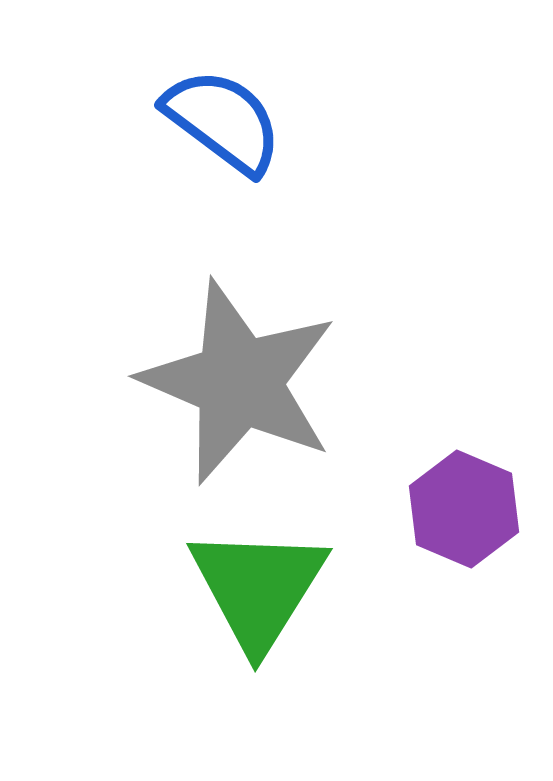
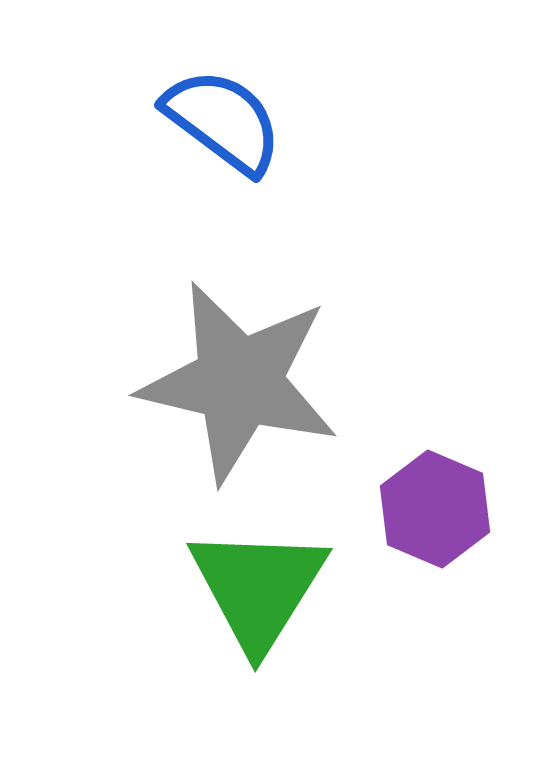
gray star: rotated 10 degrees counterclockwise
purple hexagon: moved 29 px left
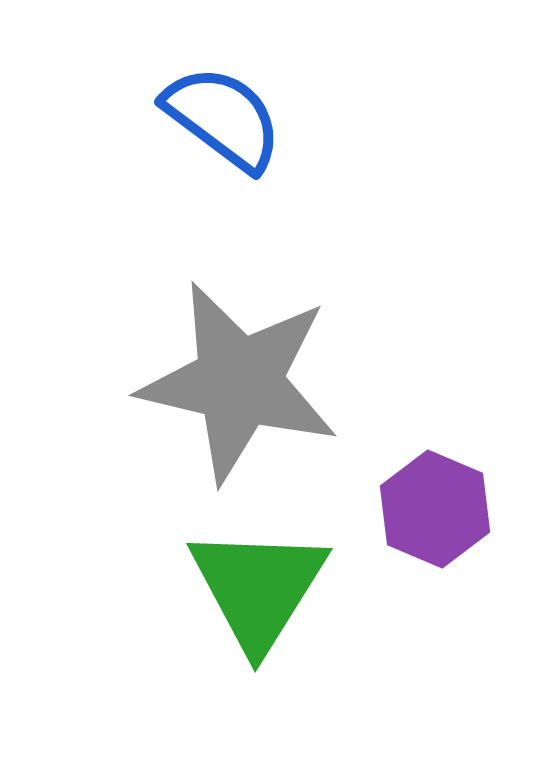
blue semicircle: moved 3 px up
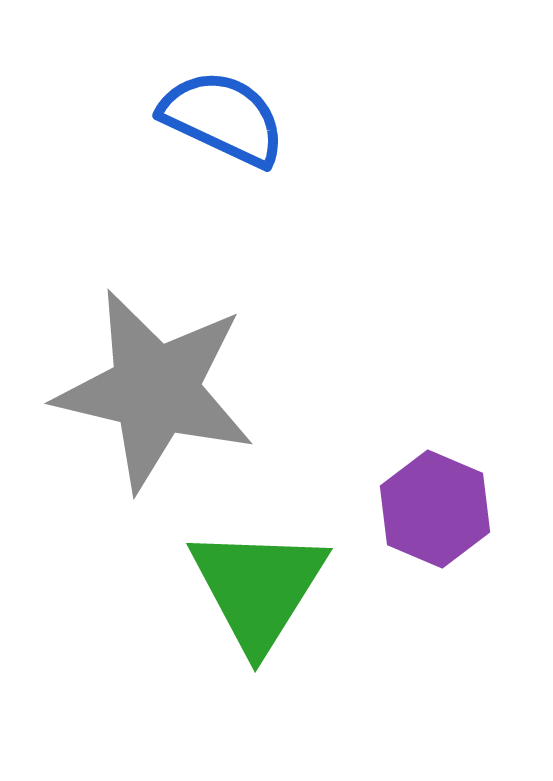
blue semicircle: rotated 12 degrees counterclockwise
gray star: moved 84 px left, 8 px down
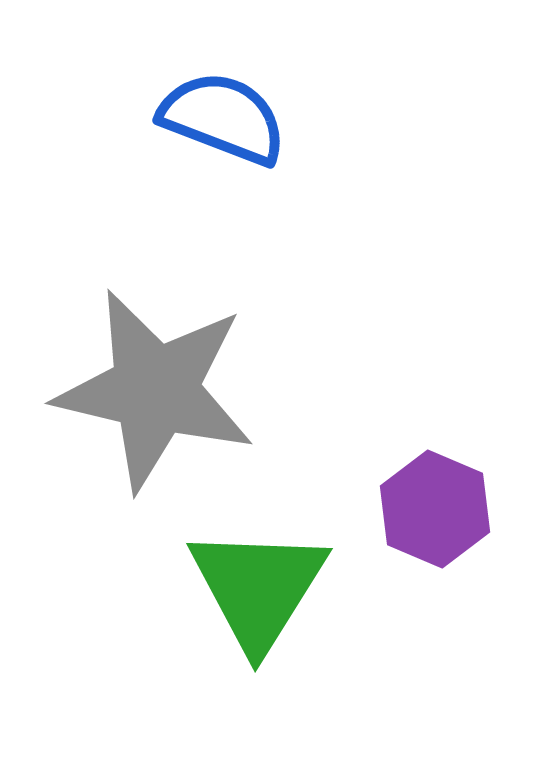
blue semicircle: rotated 4 degrees counterclockwise
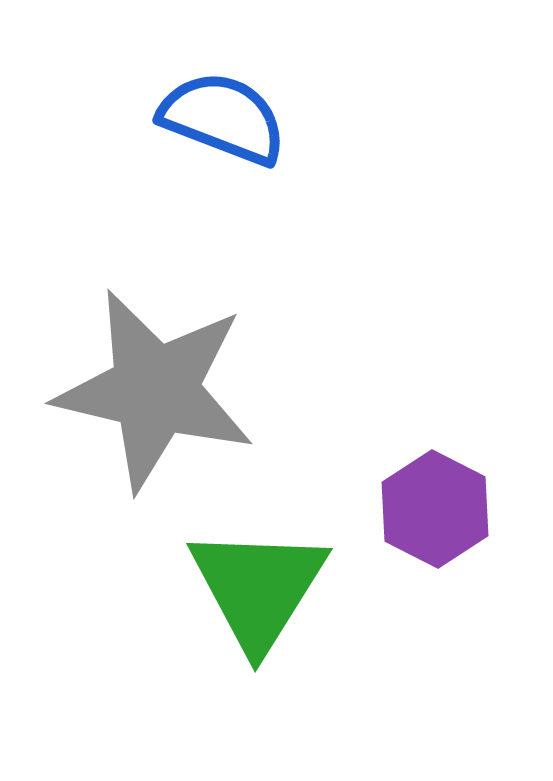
purple hexagon: rotated 4 degrees clockwise
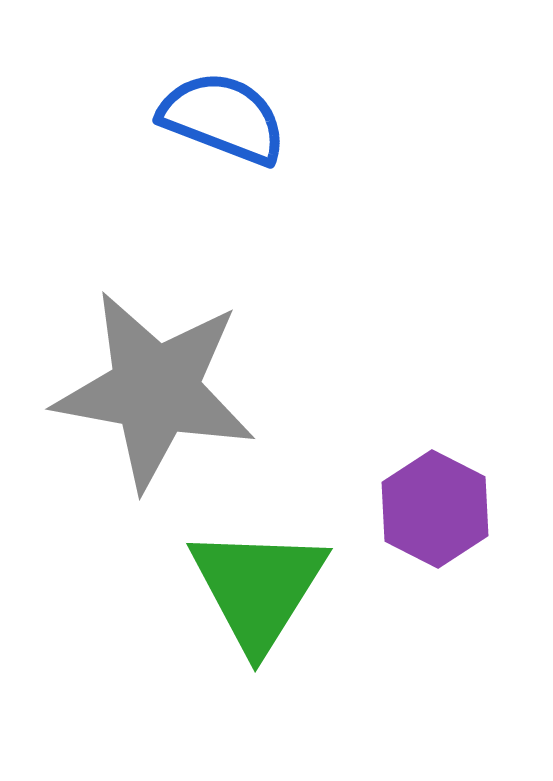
gray star: rotated 3 degrees counterclockwise
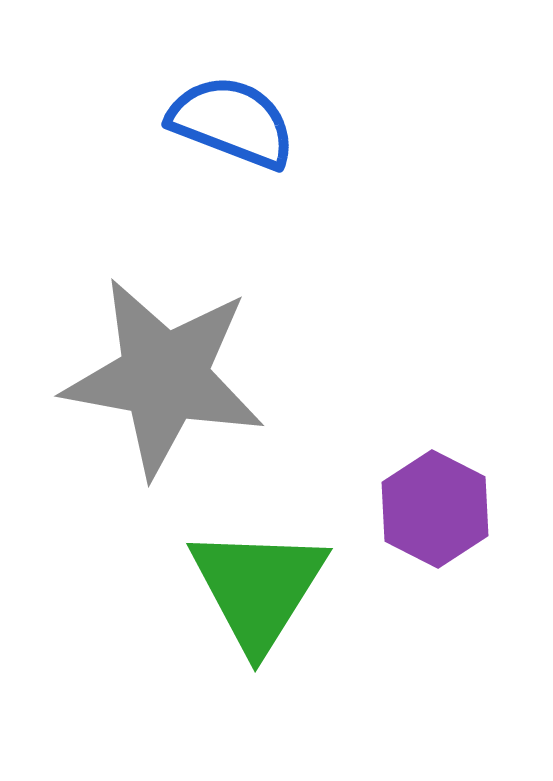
blue semicircle: moved 9 px right, 4 px down
gray star: moved 9 px right, 13 px up
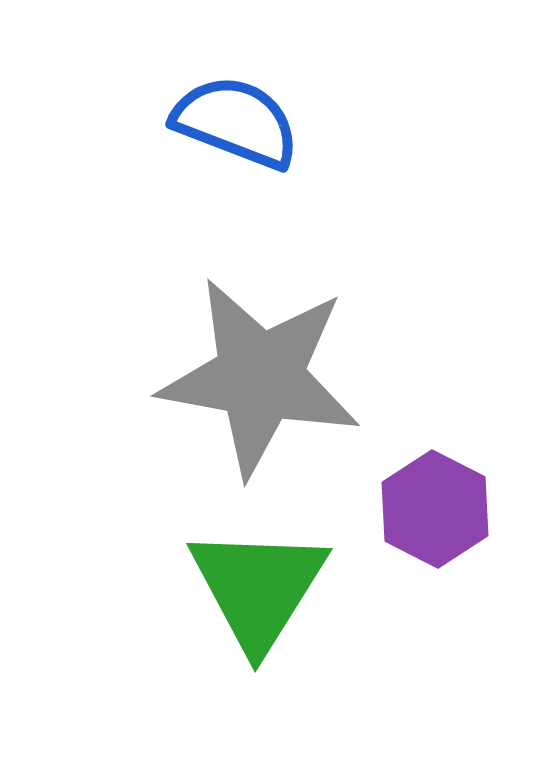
blue semicircle: moved 4 px right
gray star: moved 96 px right
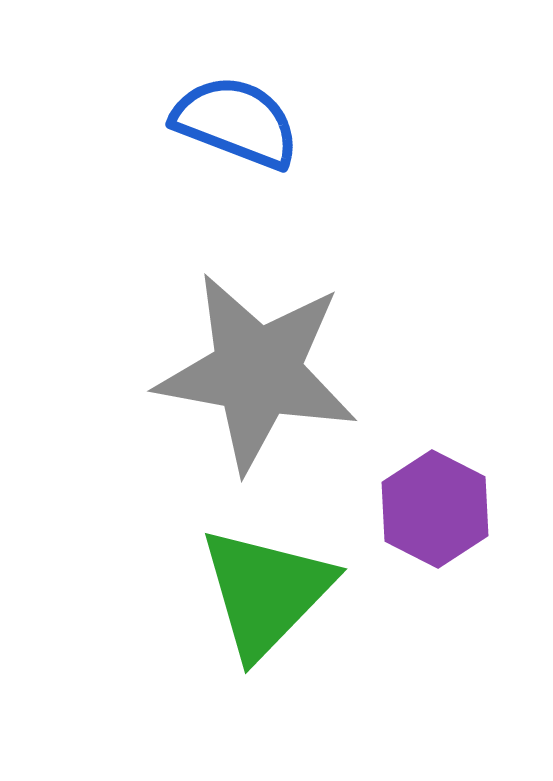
gray star: moved 3 px left, 5 px up
green triangle: moved 8 px right, 4 px down; rotated 12 degrees clockwise
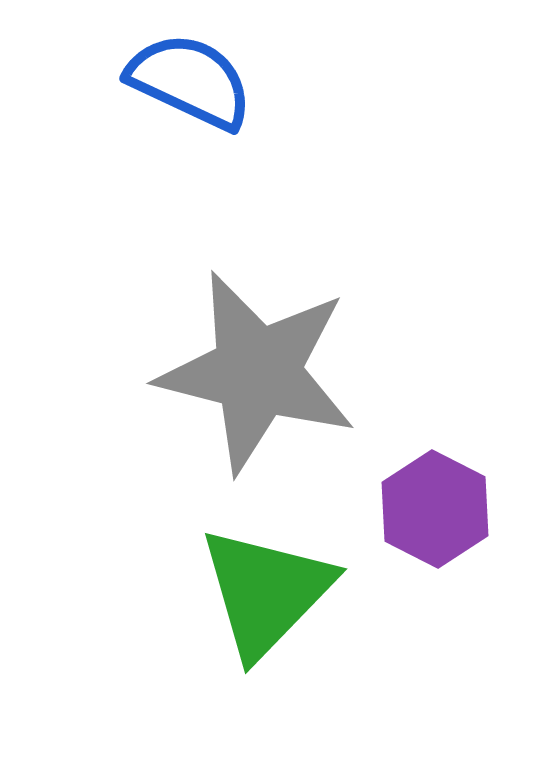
blue semicircle: moved 46 px left, 41 px up; rotated 4 degrees clockwise
gray star: rotated 4 degrees clockwise
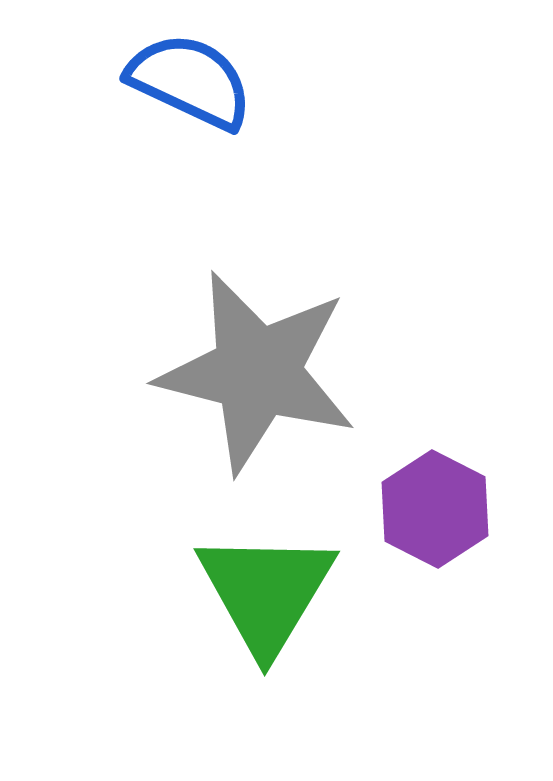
green triangle: rotated 13 degrees counterclockwise
